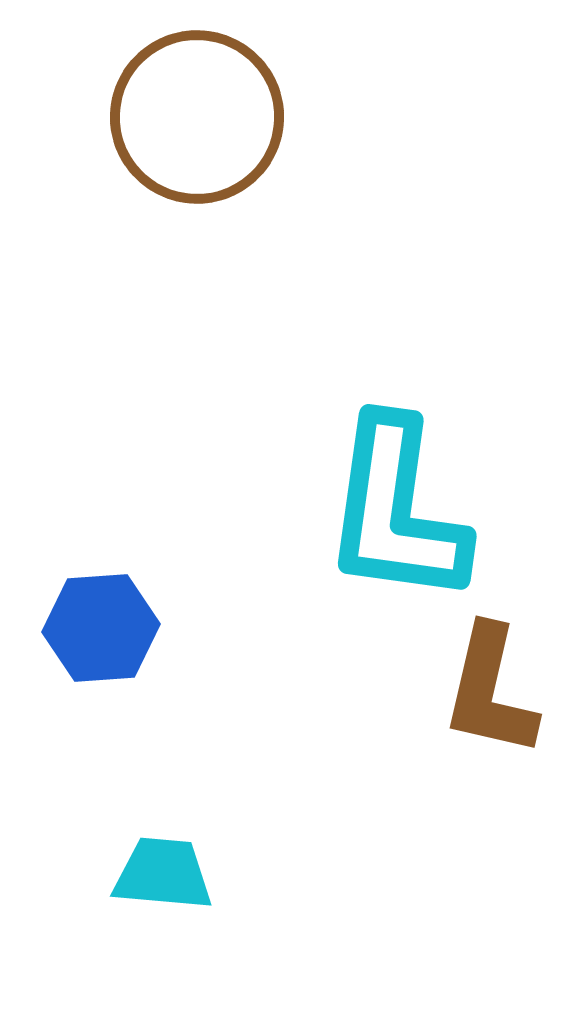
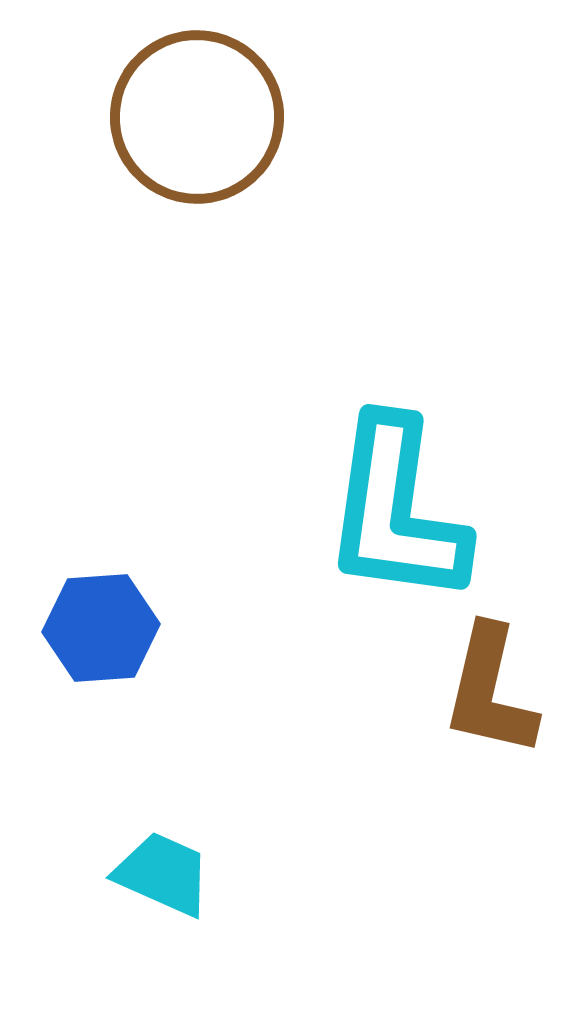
cyan trapezoid: rotated 19 degrees clockwise
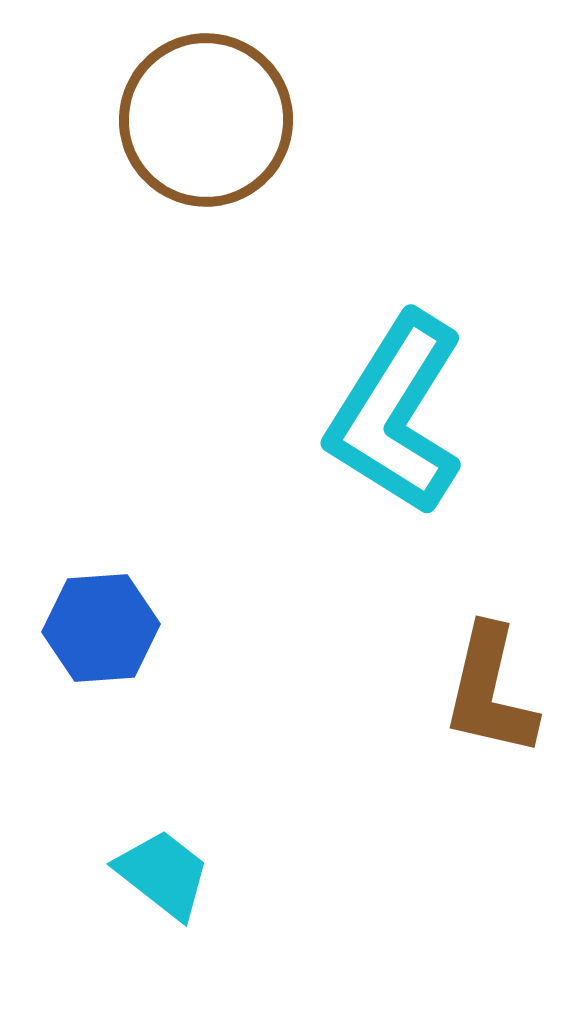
brown circle: moved 9 px right, 3 px down
cyan L-shape: moved 97 px up; rotated 24 degrees clockwise
cyan trapezoid: rotated 14 degrees clockwise
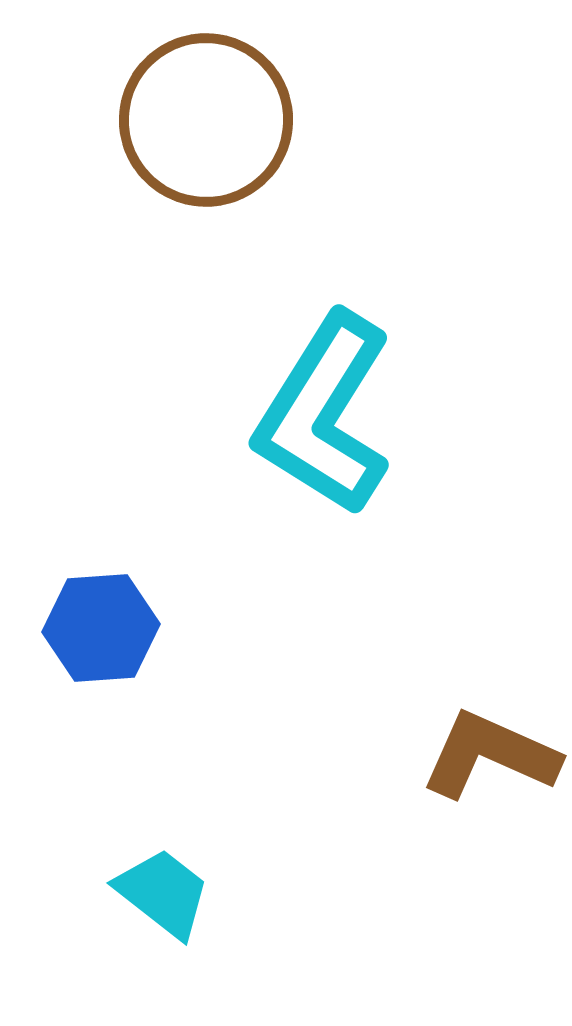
cyan L-shape: moved 72 px left
brown L-shape: moved 64 px down; rotated 101 degrees clockwise
cyan trapezoid: moved 19 px down
